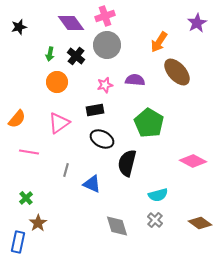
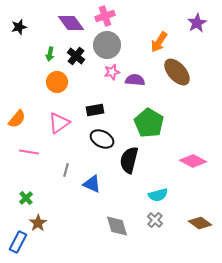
pink star: moved 7 px right, 13 px up
black semicircle: moved 2 px right, 3 px up
blue rectangle: rotated 15 degrees clockwise
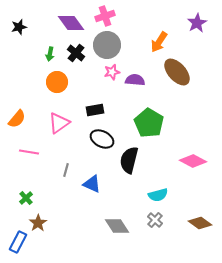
black cross: moved 3 px up
gray diamond: rotated 15 degrees counterclockwise
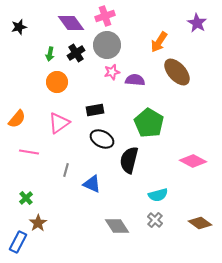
purple star: rotated 12 degrees counterclockwise
black cross: rotated 18 degrees clockwise
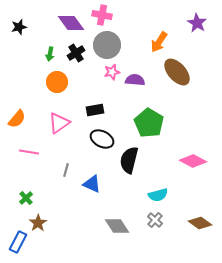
pink cross: moved 3 px left, 1 px up; rotated 30 degrees clockwise
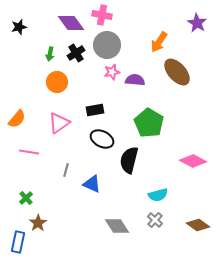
brown diamond: moved 2 px left, 2 px down
blue rectangle: rotated 15 degrees counterclockwise
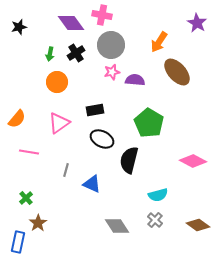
gray circle: moved 4 px right
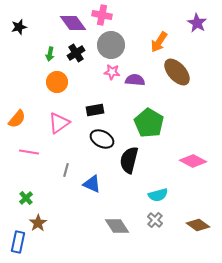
purple diamond: moved 2 px right
pink star: rotated 21 degrees clockwise
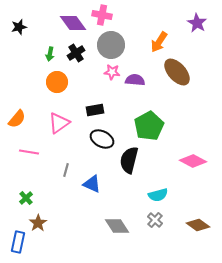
green pentagon: moved 3 px down; rotated 12 degrees clockwise
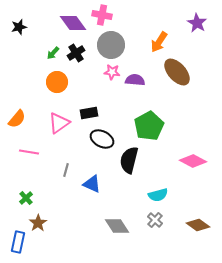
green arrow: moved 3 px right, 1 px up; rotated 32 degrees clockwise
black rectangle: moved 6 px left, 3 px down
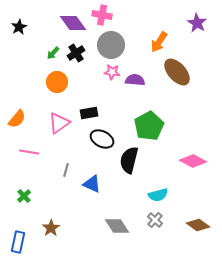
black star: rotated 14 degrees counterclockwise
green cross: moved 2 px left, 2 px up
brown star: moved 13 px right, 5 px down
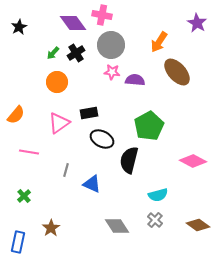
orange semicircle: moved 1 px left, 4 px up
